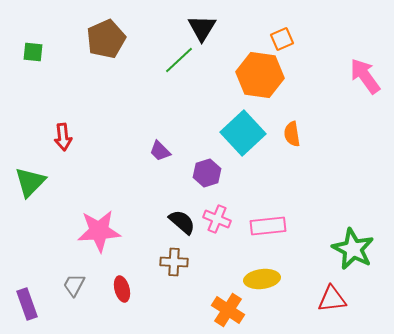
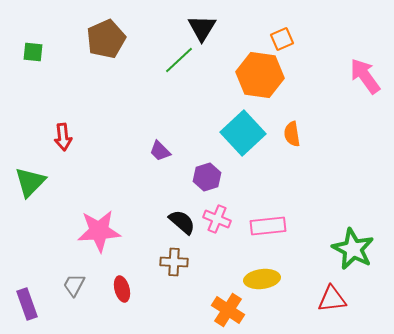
purple hexagon: moved 4 px down
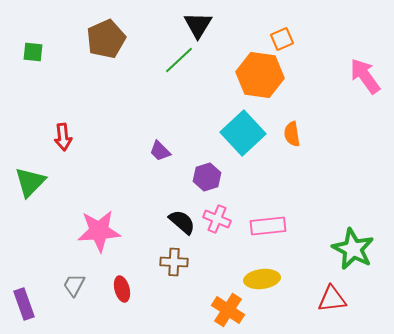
black triangle: moved 4 px left, 3 px up
purple rectangle: moved 3 px left
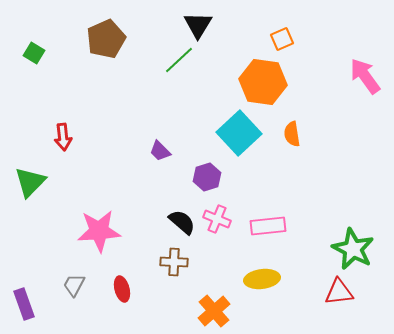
green square: moved 1 px right, 1 px down; rotated 25 degrees clockwise
orange hexagon: moved 3 px right, 7 px down
cyan square: moved 4 px left
red triangle: moved 7 px right, 7 px up
orange cross: moved 14 px left, 1 px down; rotated 16 degrees clockwise
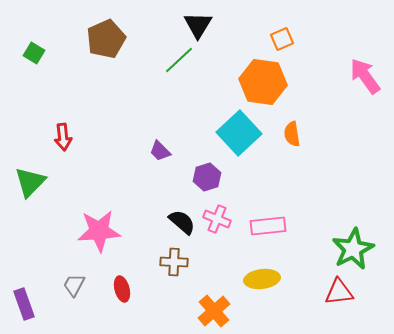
green star: rotated 18 degrees clockwise
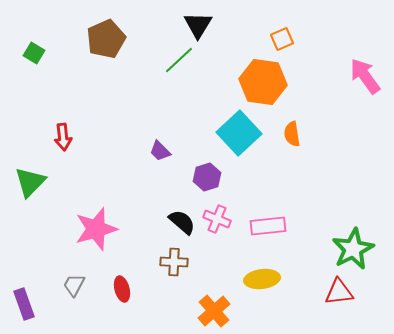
pink star: moved 3 px left, 2 px up; rotated 12 degrees counterclockwise
